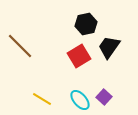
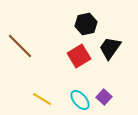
black trapezoid: moved 1 px right, 1 px down
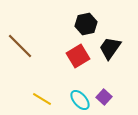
red square: moved 1 px left
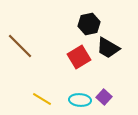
black hexagon: moved 3 px right
black trapezoid: moved 2 px left; rotated 95 degrees counterclockwise
red square: moved 1 px right, 1 px down
cyan ellipse: rotated 45 degrees counterclockwise
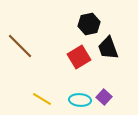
black trapezoid: rotated 40 degrees clockwise
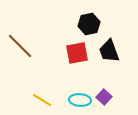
black trapezoid: moved 1 px right, 3 px down
red square: moved 2 px left, 4 px up; rotated 20 degrees clockwise
yellow line: moved 1 px down
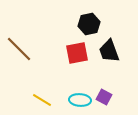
brown line: moved 1 px left, 3 px down
purple square: rotated 14 degrees counterclockwise
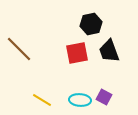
black hexagon: moved 2 px right
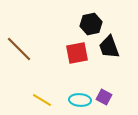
black trapezoid: moved 4 px up
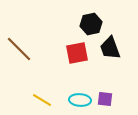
black trapezoid: moved 1 px right, 1 px down
purple square: moved 1 px right, 2 px down; rotated 21 degrees counterclockwise
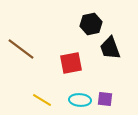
brown line: moved 2 px right; rotated 8 degrees counterclockwise
red square: moved 6 px left, 10 px down
